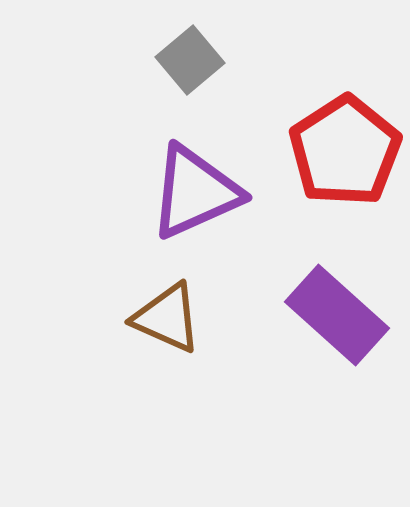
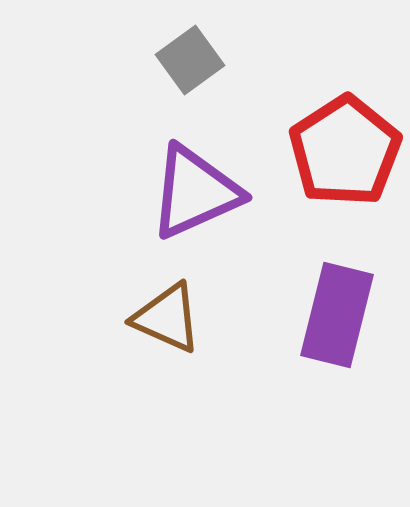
gray square: rotated 4 degrees clockwise
purple rectangle: rotated 62 degrees clockwise
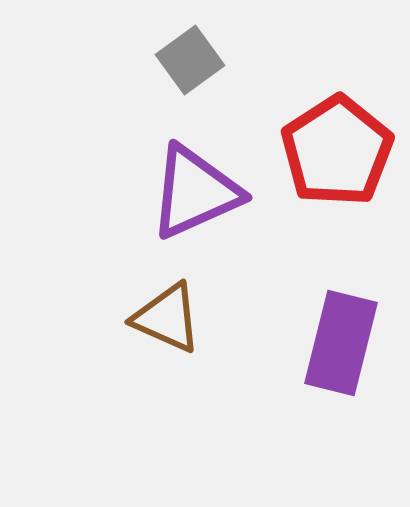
red pentagon: moved 8 px left
purple rectangle: moved 4 px right, 28 px down
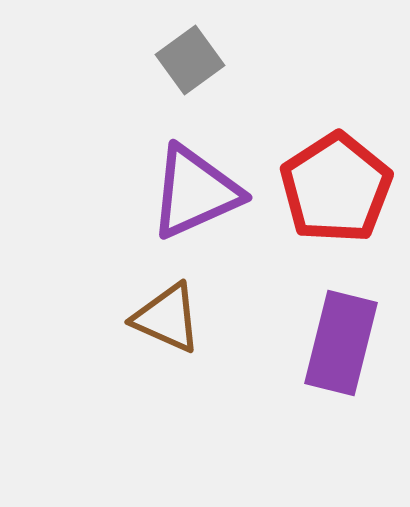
red pentagon: moved 1 px left, 37 px down
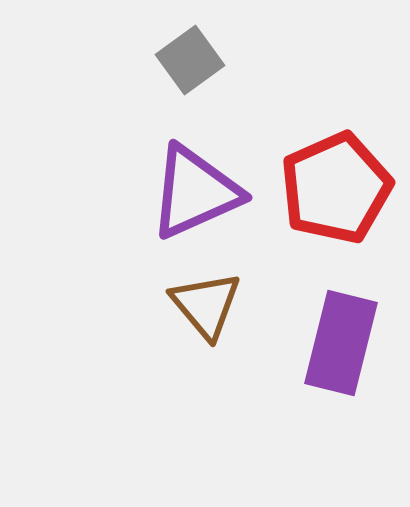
red pentagon: rotated 9 degrees clockwise
brown triangle: moved 39 px right, 13 px up; rotated 26 degrees clockwise
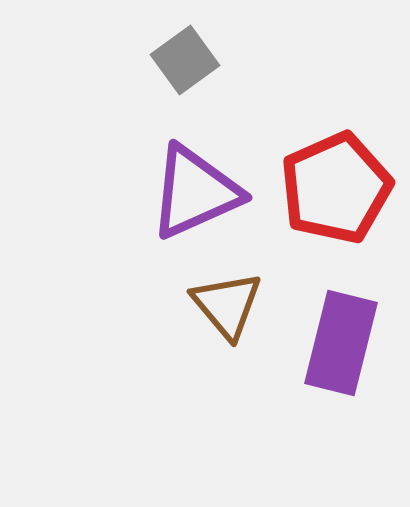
gray square: moved 5 px left
brown triangle: moved 21 px right
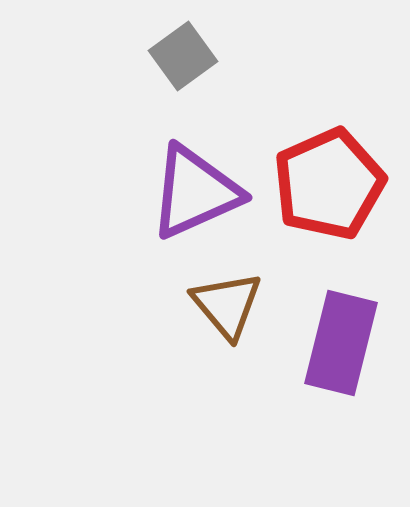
gray square: moved 2 px left, 4 px up
red pentagon: moved 7 px left, 4 px up
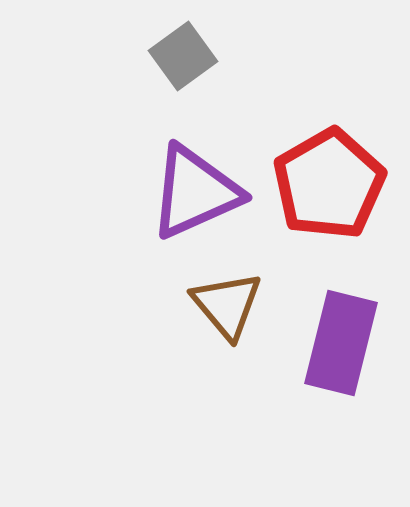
red pentagon: rotated 6 degrees counterclockwise
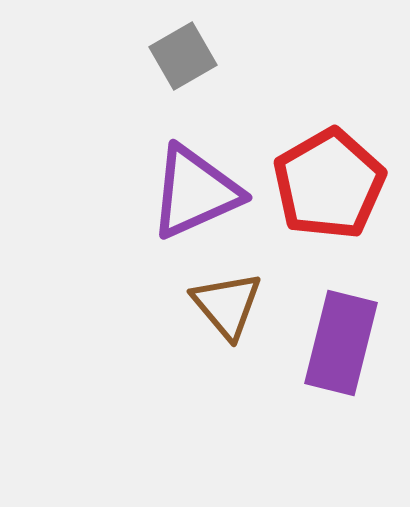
gray square: rotated 6 degrees clockwise
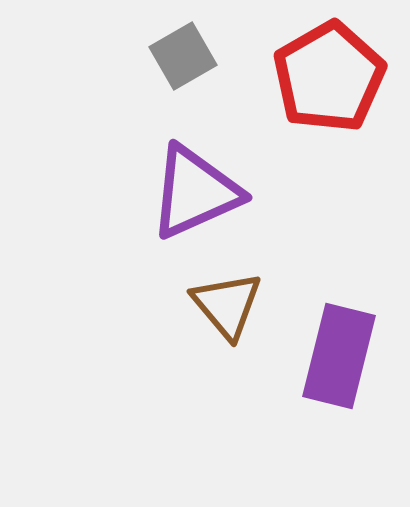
red pentagon: moved 107 px up
purple rectangle: moved 2 px left, 13 px down
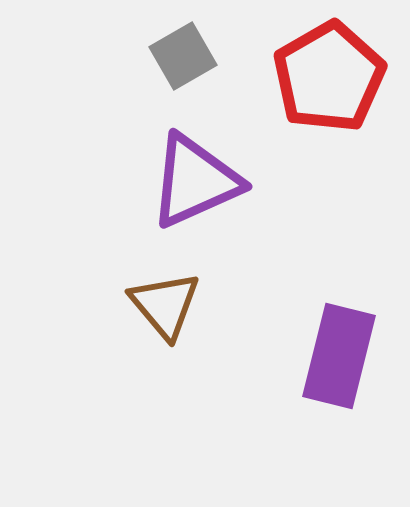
purple triangle: moved 11 px up
brown triangle: moved 62 px left
